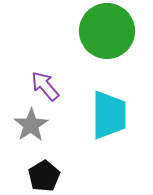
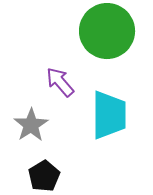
purple arrow: moved 15 px right, 4 px up
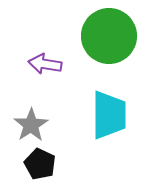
green circle: moved 2 px right, 5 px down
purple arrow: moved 15 px left, 18 px up; rotated 40 degrees counterclockwise
black pentagon: moved 4 px left, 12 px up; rotated 16 degrees counterclockwise
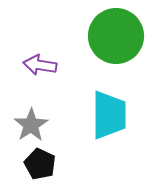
green circle: moved 7 px right
purple arrow: moved 5 px left, 1 px down
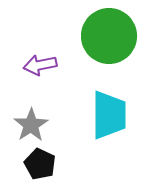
green circle: moved 7 px left
purple arrow: rotated 20 degrees counterclockwise
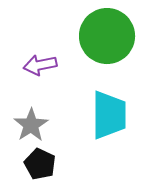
green circle: moved 2 px left
